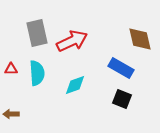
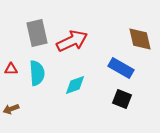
brown arrow: moved 5 px up; rotated 21 degrees counterclockwise
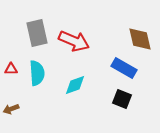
red arrow: moved 2 px right; rotated 48 degrees clockwise
blue rectangle: moved 3 px right
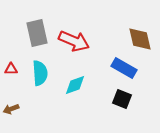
cyan semicircle: moved 3 px right
